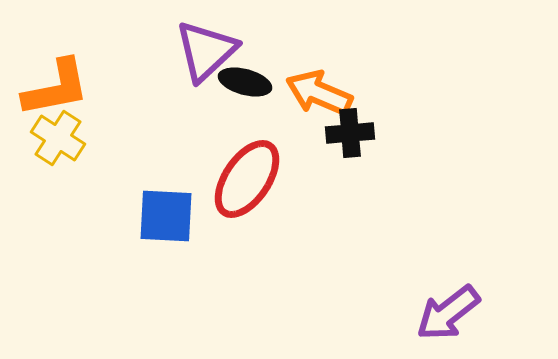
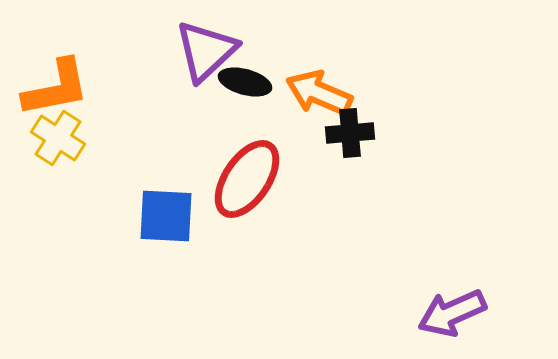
purple arrow: moved 4 px right; rotated 14 degrees clockwise
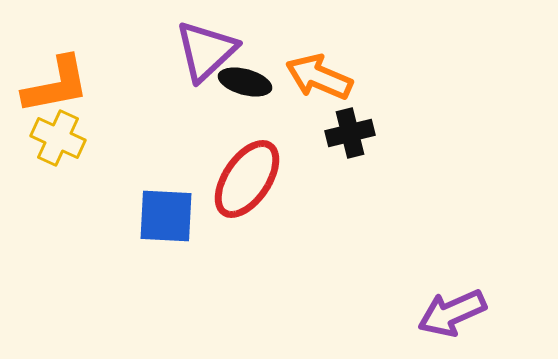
orange L-shape: moved 3 px up
orange arrow: moved 16 px up
black cross: rotated 9 degrees counterclockwise
yellow cross: rotated 8 degrees counterclockwise
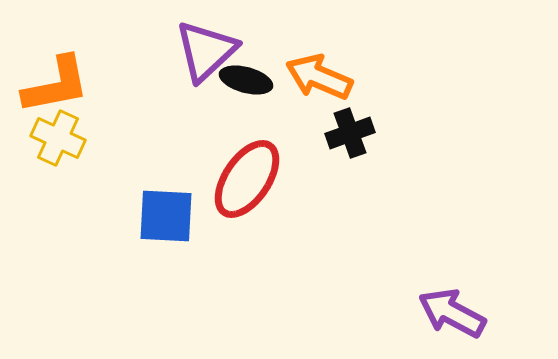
black ellipse: moved 1 px right, 2 px up
black cross: rotated 6 degrees counterclockwise
purple arrow: rotated 52 degrees clockwise
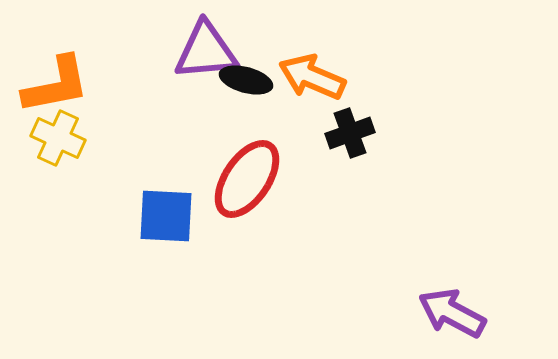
purple triangle: rotated 38 degrees clockwise
orange arrow: moved 7 px left
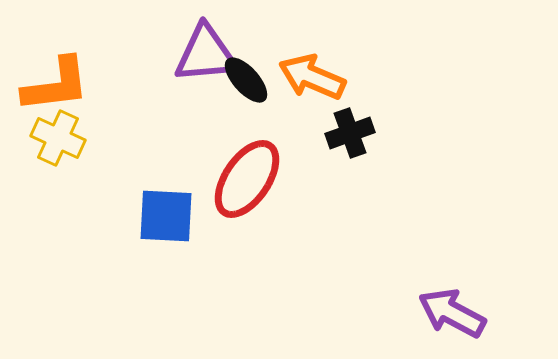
purple triangle: moved 3 px down
black ellipse: rotated 33 degrees clockwise
orange L-shape: rotated 4 degrees clockwise
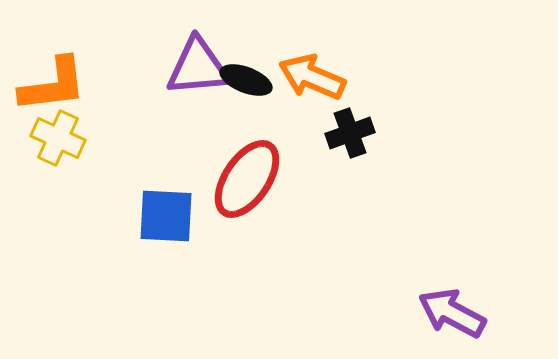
purple triangle: moved 8 px left, 13 px down
black ellipse: rotated 27 degrees counterclockwise
orange L-shape: moved 3 px left
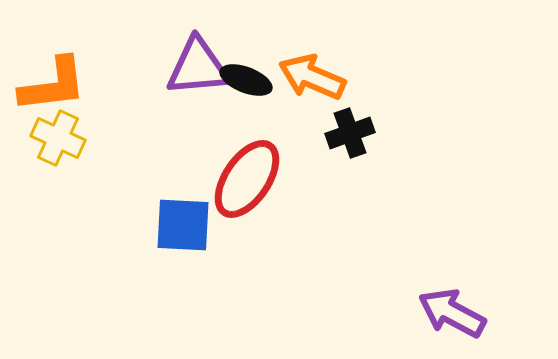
blue square: moved 17 px right, 9 px down
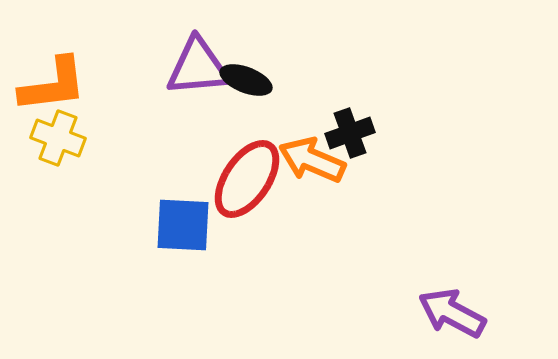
orange arrow: moved 83 px down
yellow cross: rotated 4 degrees counterclockwise
